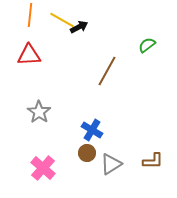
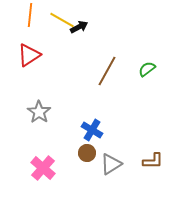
green semicircle: moved 24 px down
red triangle: rotated 30 degrees counterclockwise
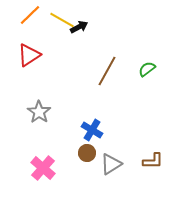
orange line: rotated 40 degrees clockwise
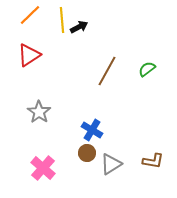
yellow line: rotated 55 degrees clockwise
brown L-shape: rotated 10 degrees clockwise
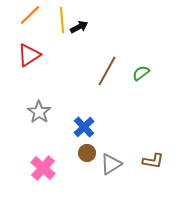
green semicircle: moved 6 px left, 4 px down
blue cross: moved 8 px left, 3 px up; rotated 15 degrees clockwise
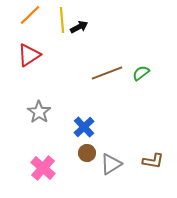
brown line: moved 2 px down; rotated 40 degrees clockwise
